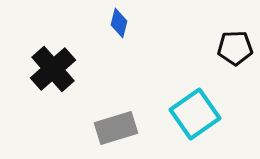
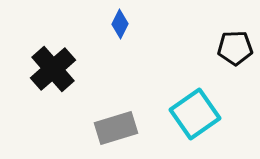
blue diamond: moved 1 px right, 1 px down; rotated 12 degrees clockwise
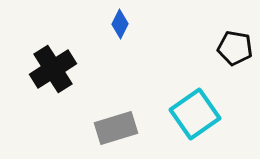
black pentagon: rotated 12 degrees clockwise
black cross: rotated 9 degrees clockwise
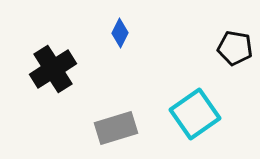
blue diamond: moved 9 px down
